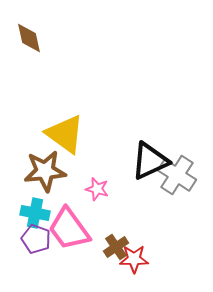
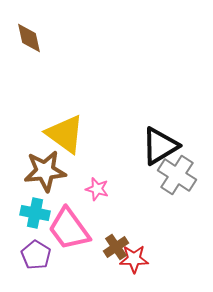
black triangle: moved 10 px right, 15 px up; rotated 6 degrees counterclockwise
purple pentagon: moved 16 px down; rotated 12 degrees clockwise
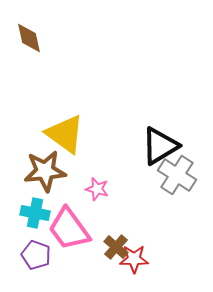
brown cross: rotated 15 degrees counterclockwise
purple pentagon: rotated 12 degrees counterclockwise
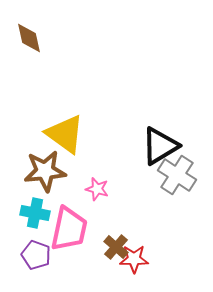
pink trapezoid: rotated 132 degrees counterclockwise
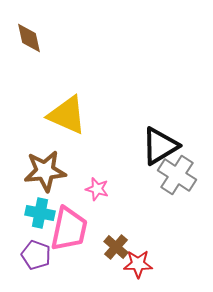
yellow triangle: moved 2 px right, 19 px up; rotated 12 degrees counterclockwise
cyan cross: moved 5 px right
red star: moved 4 px right, 5 px down
